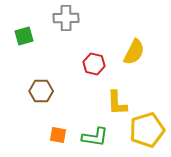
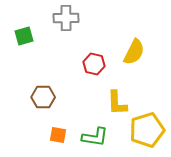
brown hexagon: moved 2 px right, 6 px down
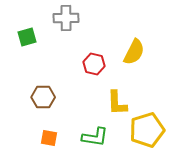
green square: moved 3 px right, 1 px down
orange square: moved 9 px left, 3 px down
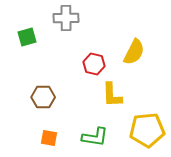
yellow L-shape: moved 5 px left, 8 px up
yellow pentagon: rotated 12 degrees clockwise
